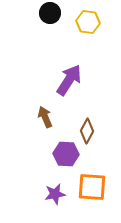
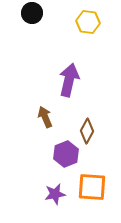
black circle: moved 18 px left
purple arrow: rotated 20 degrees counterclockwise
purple hexagon: rotated 25 degrees counterclockwise
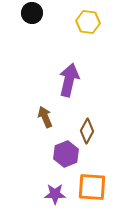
purple star: rotated 10 degrees clockwise
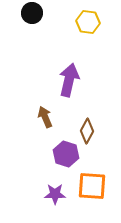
purple hexagon: rotated 20 degrees counterclockwise
orange square: moved 1 px up
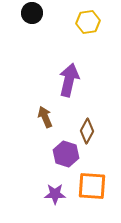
yellow hexagon: rotated 15 degrees counterclockwise
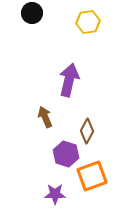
orange square: moved 10 px up; rotated 24 degrees counterclockwise
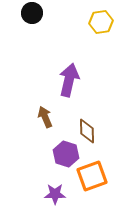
yellow hexagon: moved 13 px right
brown diamond: rotated 30 degrees counterclockwise
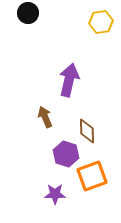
black circle: moved 4 px left
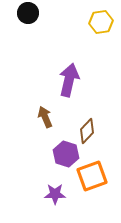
brown diamond: rotated 45 degrees clockwise
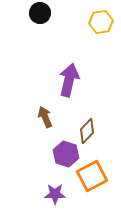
black circle: moved 12 px right
orange square: rotated 8 degrees counterclockwise
